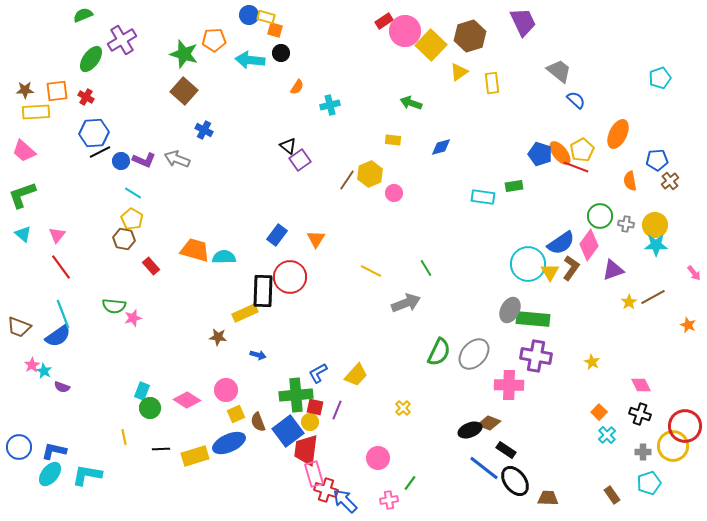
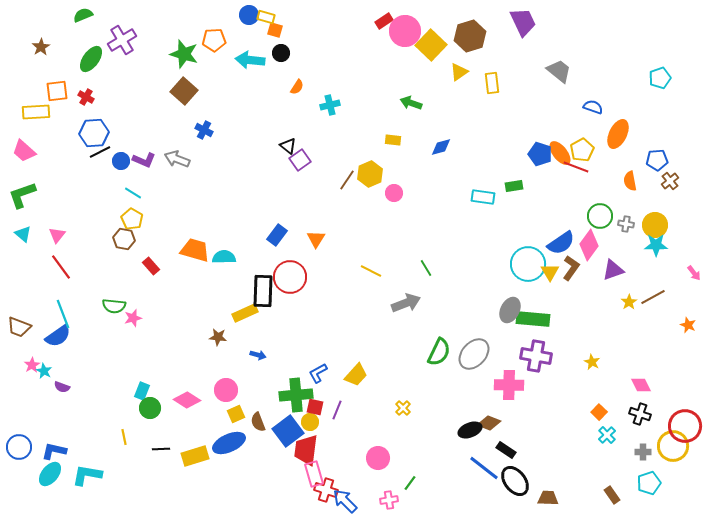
brown star at (25, 90): moved 16 px right, 43 px up; rotated 30 degrees counterclockwise
blue semicircle at (576, 100): moved 17 px right, 7 px down; rotated 24 degrees counterclockwise
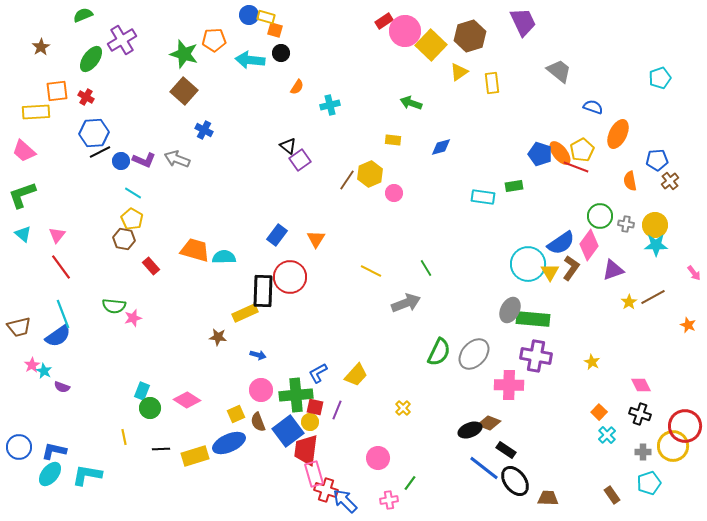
brown trapezoid at (19, 327): rotated 35 degrees counterclockwise
pink circle at (226, 390): moved 35 px right
